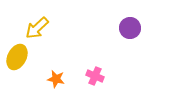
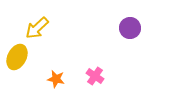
pink cross: rotated 12 degrees clockwise
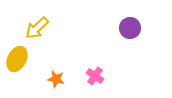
yellow ellipse: moved 2 px down
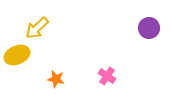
purple circle: moved 19 px right
yellow ellipse: moved 4 px up; rotated 40 degrees clockwise
pink cross: moved 12 px right
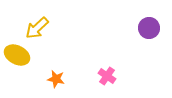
yellow ellipse: rotated 50 degrees clockwise
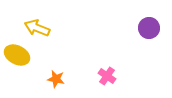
yellow arrow: rotated 65 degrees clockwise
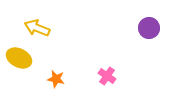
yellow ellipse: moved 2 px right, 3 px down
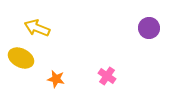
yellow ellipse: moved 2 px right
